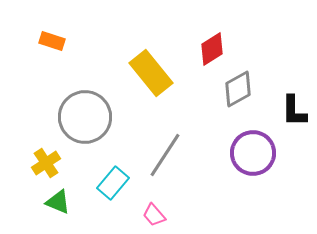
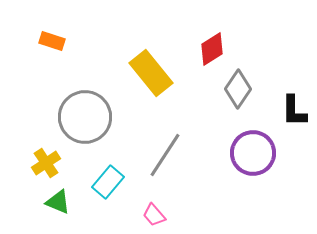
gray diamond: rotated 27 degrees counterclockwise
cyan rectangle: moved 5 px left, 1 px up
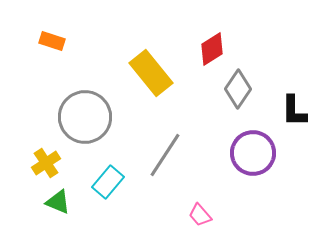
pink trapezoid: moved 46 px right
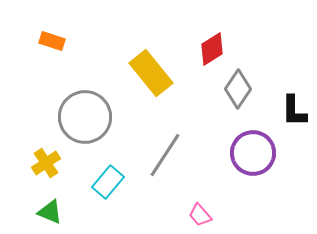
green triangle: moved 8 px left, 10 px down
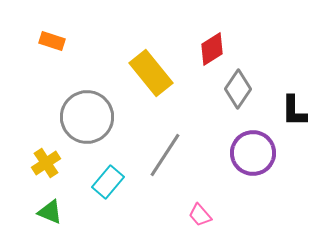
gray circle: moved 2 px right
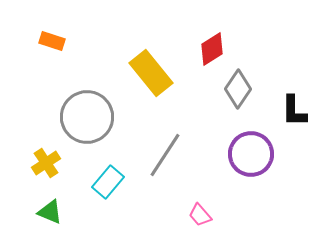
purple circle: moved 2 px left, 1 px down
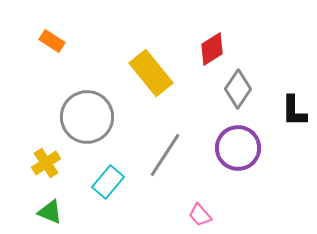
orange rectangle: rotated 15 degrees clockwise
purple circle: moved 13 px left, 6 px up
